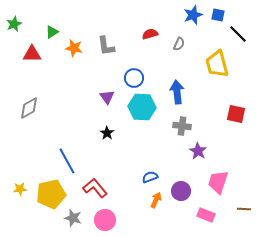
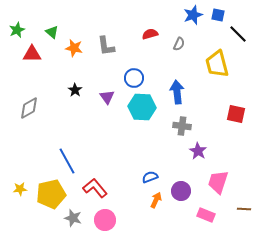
green star: moved 3 px right, 6 px down
green triangle: rotated 48 degrees counterclockwise
black star: moved 32 px left, 43 px up
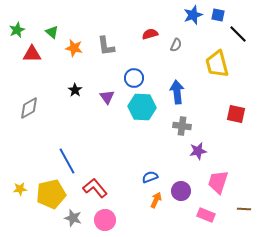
gray semicircle: moved 3 px left, 1 px down
purple star: rotated 30 degrees clockwise
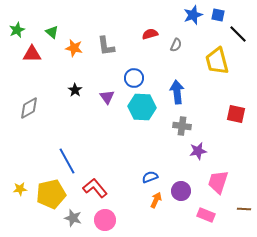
yellow trapezoid: moved 3 px up
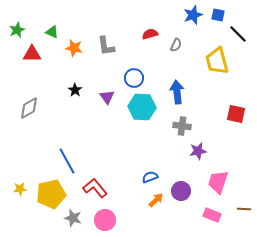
green triangle: rotated 16 degrees counterclockwise
orange arrow: rotated 21 degrees clockwise
pink rectangle: moved 6 px right
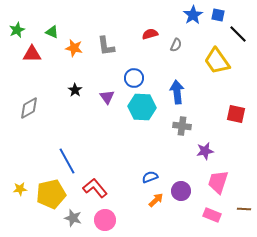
blue star: rotated 12 degrees counterclockwise
yellow trapezoid: rotated 20 degrees counterclockwise
purple star: moved 7 px right
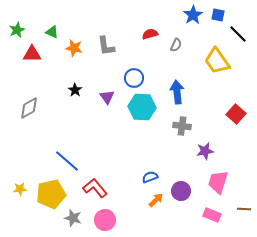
red square: rotated 30 degrees clockwise
blue line: rotated 20 degrees counterclockwise
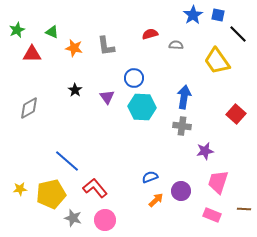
gray semicircle: rotated 112 degrees counterclockwise
blue arrow: moved 7 px right, 5 px down; rotated 15 degrees clockwise
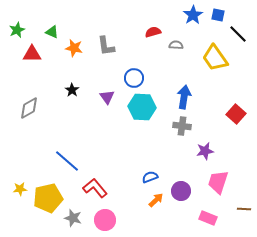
red semicircle: moved 3 px right, 2 px up
yellow trapezoid: moved 2 px left, 3 px up
black star: moved 3 px left
yellow pentagon: moved 3 px left, 4 px down
pink rectangle: moved 4 px left, 3 px down
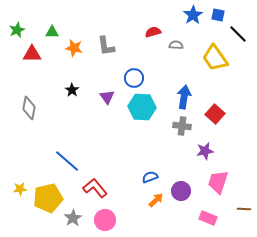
green triangle: rotated 24 degrees counterclockwise
gray diamond: rotated 50 degrees counterclockwise
red square: moved 21 px left
gray star: rotated 24 degrees clockwise
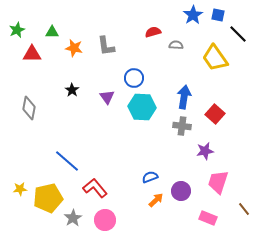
brown line: rotated 48 degrees clockwise
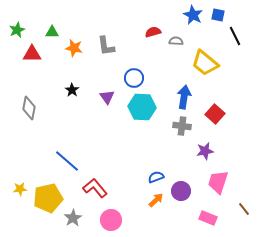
blue star: rotated 12 degrees counterclockwise
black line: moved 3 px left, 2 px down; rotated 18 degrees clockwise
gray semicircle: moved 4 px up
yellow trapezoid: moved 10 px left, 5 px down; rotated 16 degrees counterclockwise
blue semicircle: moved 6 px right
pink circle: moved 6 px right
